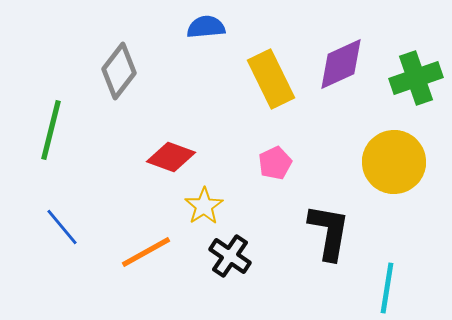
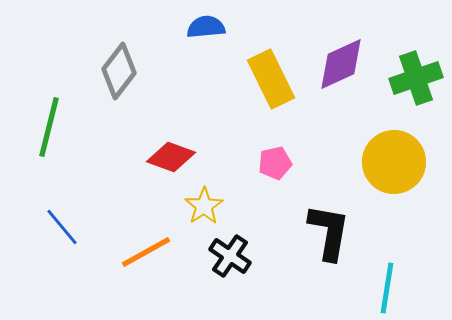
green line: moved 2 px left, 3 px up
pink pentagon: rotated 12 degrees clockwise
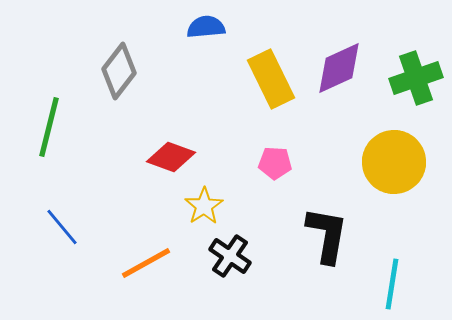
purple diamond: moved 2 px left, 4 px down
pink pentagon: rotated 16 degrees clockwise
black L-shape: moved 2 px left, 3 px down
orange line: moved 11 px down
cyan line: moved 5 px right, 4 px up
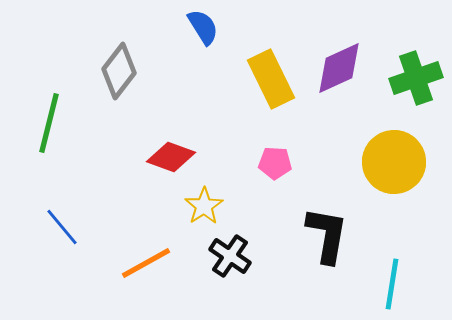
blue semicircle: moved 3 px left; rotated 63 degrees clockwise
green line: moved 4 px up
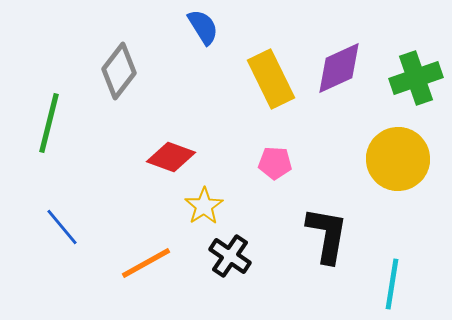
yellow circle: moved 4 px right, 3 px up
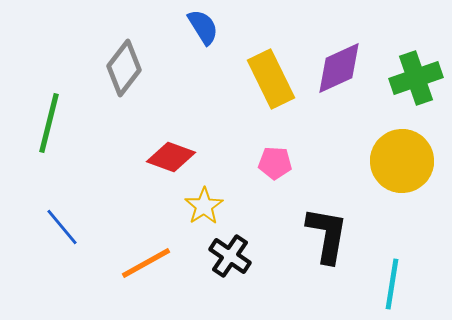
gray diamond: moved 5 px right, 3 px up
yellow circle: moved 4 px right, 2 px down
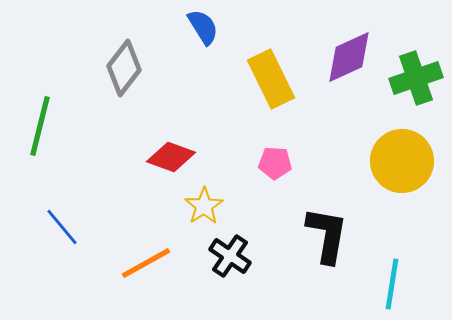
purple diamond: moved 10 px right, 11 px up
green line: moved 9 px left, 3 px down
